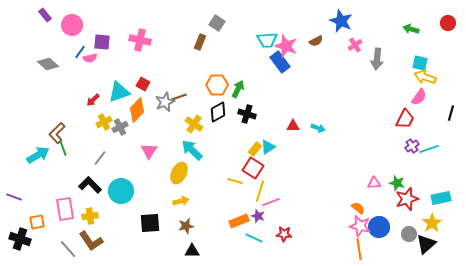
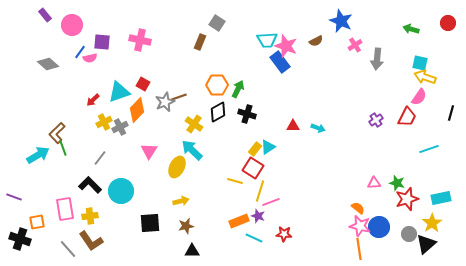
red trapezoid at (405, 119): moved 2 px right, 2 px up
purple cross at (412, 146): moved 36 px left, 26 px up
yellow ellipse at (179, 173): moved 2 px left, 6 px up
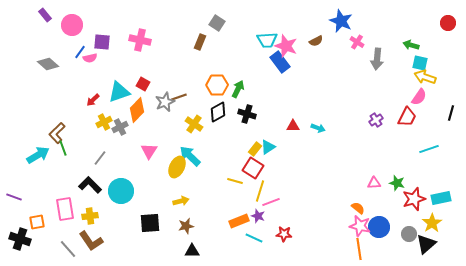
green arrow at (411, 29): moved 16 px down
pink cross at (355, 45): moved 2 px right, 3 px up; rotated 24 degrees counterclockwise
cyan arrow at (192, 150): moved 2 px left, 6 px down
red star at (407, 199): moved 7 px right
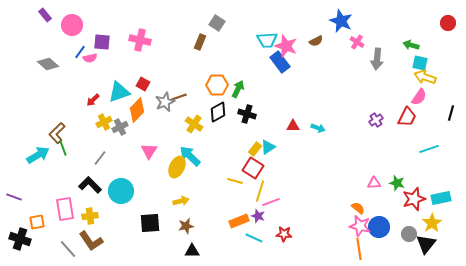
black triangle at (426, 244): rotated 10 degrees counterclockwise
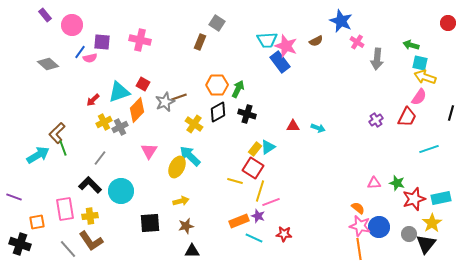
black cross at (20, 239): moved 5 px down
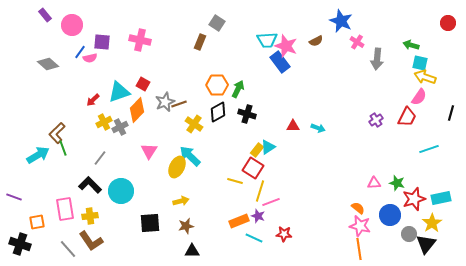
brown line at (179, 97): moved 7 px down
yellow rectangle at (255, 149): moved 2 px right, 1 px down
blue circle at (379, 227): moved 11 px right, 12 px up
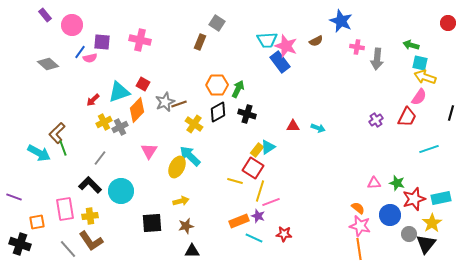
pink cross at (357, 42): moved 5 px down; rotated 24 degrees counterclockwise
cyan arrow at (38, 155): moved 1 px right, 2 px up; rotated 60 degrees clockwise
black square at (150, 223): moved 2 px right
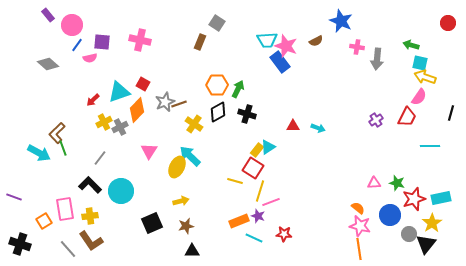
purple rectangle at (45, 15): moved 3 px right
blue line at (80, 52): moved 3 px left, 7 px up
cyan line at (429, 149): moved 1 px right, 3 px up; rotated 18 degrees clockwise
orange square at (37, 222): moved 7 px right, 1 px up; rotated 21 degrees counterclockwise
black square at (152, 223): rotated 20 degrees counterclockwise
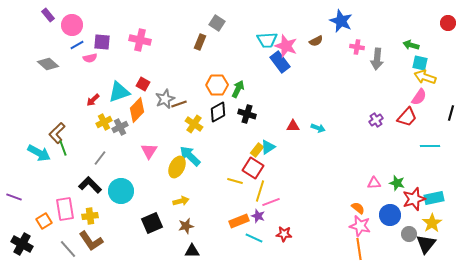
blue line at (77, 45): rotated 24 degrees clockwise
gray star at (165, 102): moved 3 px up
red trapezoid at (407, 117): rotated 15 degrees clockwise
cyan rectangle at (441, 198): moved 7 px left
black cross at (20, 244): moved 2 px right; rotated 10 degrees clockwise
